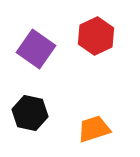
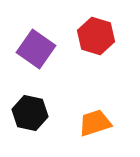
red hexagon: rotated 18 degrees counterclockwise
orange trapezoid: moved 1 px right, 6 px up
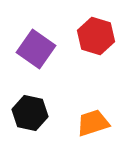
orange trapezoid: moved 2 px left
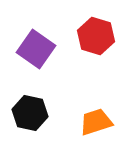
orange trapezoid: moved 3 px right, 1 px up
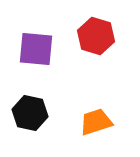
purple square: rotated 30 degrees counterclockwise
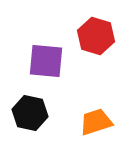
purple square: moved 10 px right, 12 px down
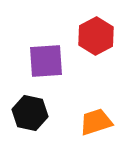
red hexagon: rotated 15 degrees clockwise
purple square: rotated 9 degrees counterclockwise
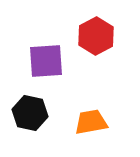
orange trapezoid: moved 5 px left; rotated 8 degrees clockwise
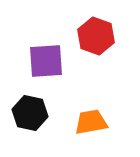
red hexagon: rotated 12 degrees counterclockwise
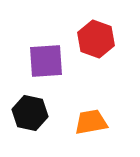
red hexagon: moved 3 px down
